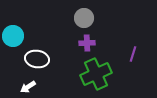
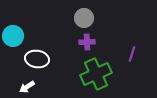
purple cross: moved 1 px up
purple line: moved 1 px left
white arrow: moved 1 px left
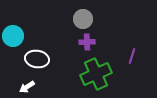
gray circle: moved 1 px left, 1 px down
purple line: moved 2 px down
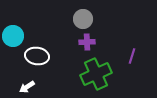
white ellipse: moved 3 px up
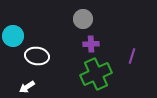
purple cross: moved 4 px right, 2 px down
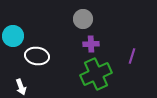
white arrow: moved 6 px left; rotated 77 degrees counterclockwise
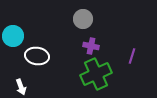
purple cross: moved 2 px down; rotated 14 degrees clockwise
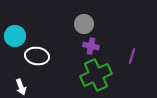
gray circle: moved 1 px right, 5 px down
cyan circle: moved 2 px right
green cross: moved 1 px down
